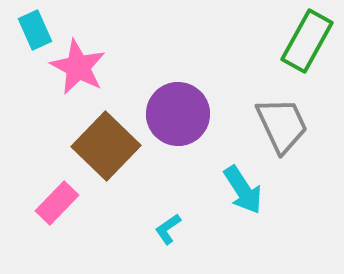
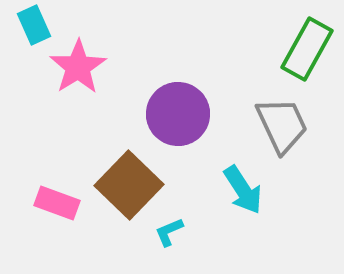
cyan rectangle: moved 1 px left, 5 px up
green rectangle: moved 8 px down
pink star: rotated 12 degrees clockwise
brown square: moved 23 px right, 39 px down
pink rectangle: rotated 66 degrees clockwise
cyan L-shape: moved 1 px right, 3 px down; rotated 12 degrees clockwise
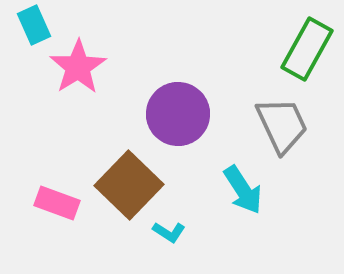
cyan L-shape: rotated 124 degrees counterclockwise
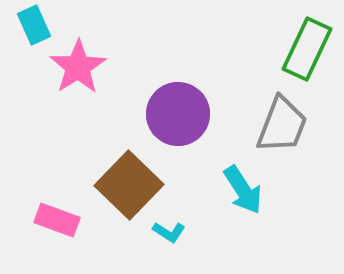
green rectangle: rotated 4 degrees counterclockwise
gray trapezoid: rotated 46 degrees clockwise
pink rectangle: moved 17 px down
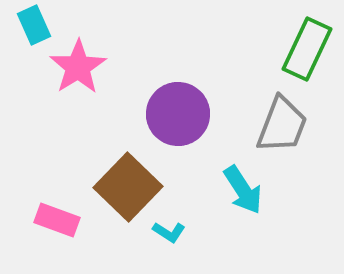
brown square: moved 1 px left, 2 px down
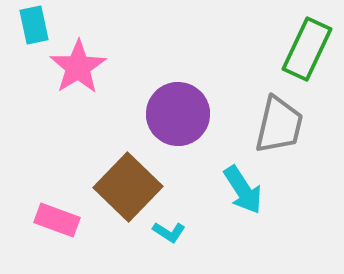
cyan rectangle: rotated 12 degrees clockwise
gray trapezoid: moved 3 px left; rotated 8 degrees counterclockwise
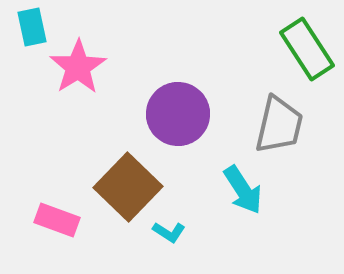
cyan rectangle: moved 2 px left, 2 px down
green rectangle: rotated 58 degrees counterclockwise
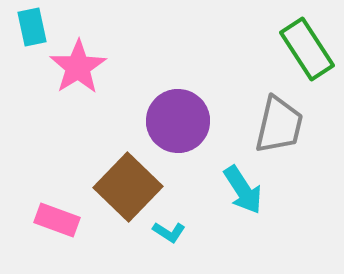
purple circle: moved 7 px down
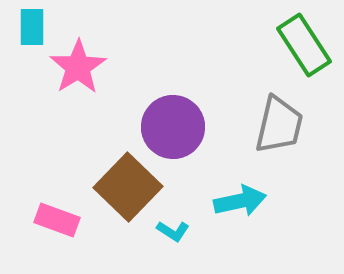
cyan rectangle: rotated 12 degrees clockwise
green rectangle: moved 3 px left, 4 px up
purple circle: moved 5 px left, 6 px down
cyan arrow: moved 3 px left, 11 px down; rotated 69 degrees counterclockwise
cyan L-shape: moved 4 px right, 1 px up
